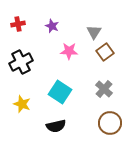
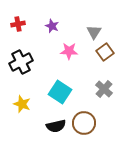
brown circle: moved 26 px left
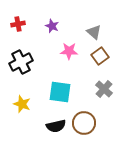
gray triangle: rotated 21 degrees counterclockwise
brown square: moved 5 px left, 4 px down
cyan square: rotated 25 degrees counterclockwise
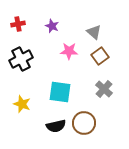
black cross: moved 3 px up
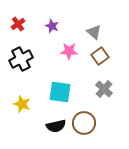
red cross: rotated 24 degrees counterclockwise
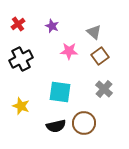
yellow star: moved 1 px left, 2 px down
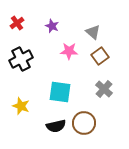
red cross: moved 1 px left, 1 px up
gray triangle: moved 1 px left
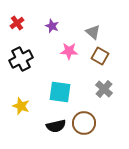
brown square: rotated 24 degrees counterclockwise
